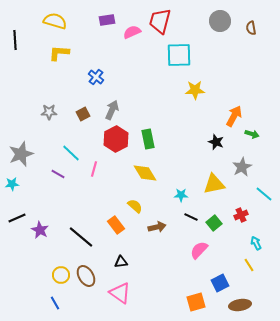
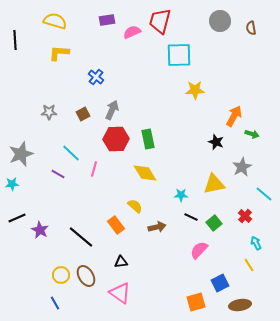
red hexagon at (116, 139): rotated 25 degrees clockwise
red cross at (241, 215): moved 4 px right, 1 px down; rotated 24 degrees counterclockwise
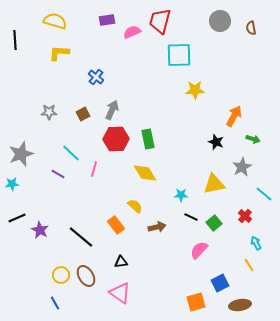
green arrow at (252, 134): moved 1 px right, 5 px down
